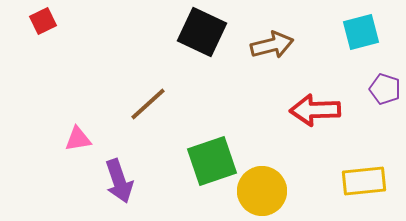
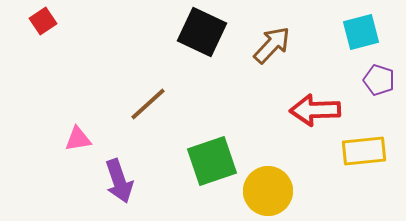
red square: rotated 8 degrees counterclockwise
brown arrow: rotated 33 degrees counterclockwise
purple pentagon: moved 6 px left, 9 px up
yellow rectangle: moved 30 px up
yellow circle: moved 6 px right
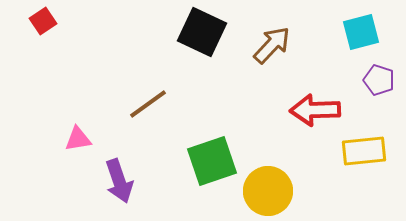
brown line: rotated 6 degrees clockwise
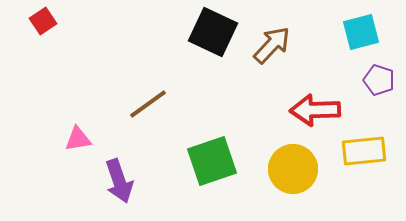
black square: moved 11 px right
yellow circle: moved 25 px right, 22 px up
